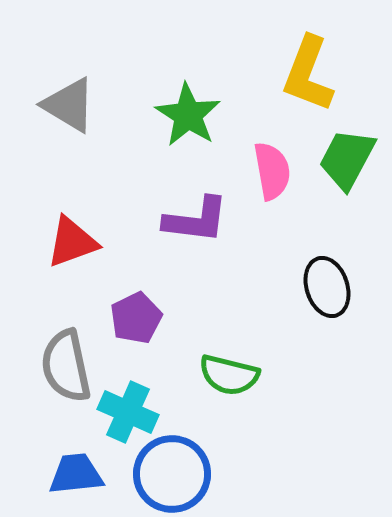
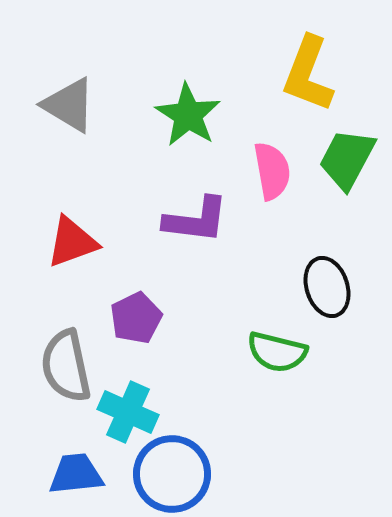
green semicircle: moved 48 px right, 23 px up
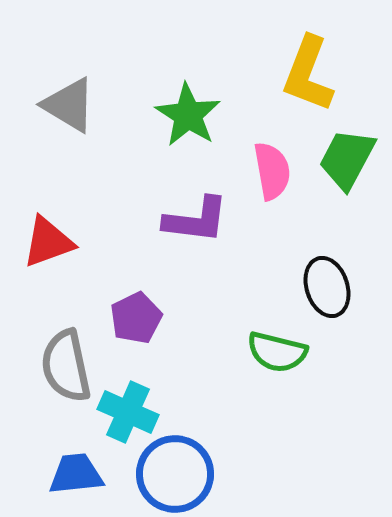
red triangle: moved 24 px left
blue circle: moved 3 px right
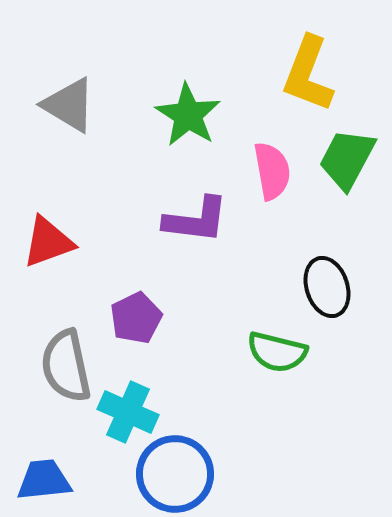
blue trapezoid: moved 32 px left, 6 px down
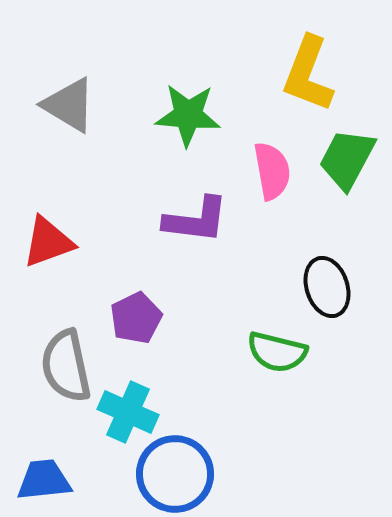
green star: rotated 28 degrees counterclockwise
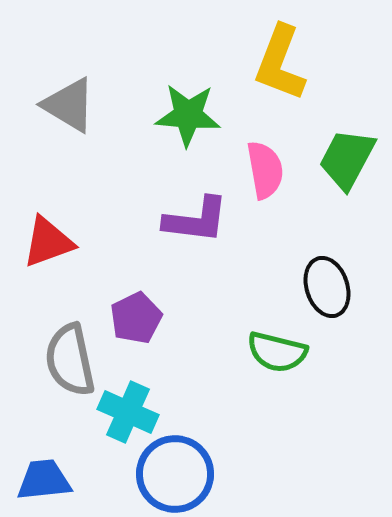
yellow L-shape: moved 28 px left, 11 px up
pink semicircle: moved 7 px left, 1 px up
gray semicircle: moved 4 px right, 6 px up
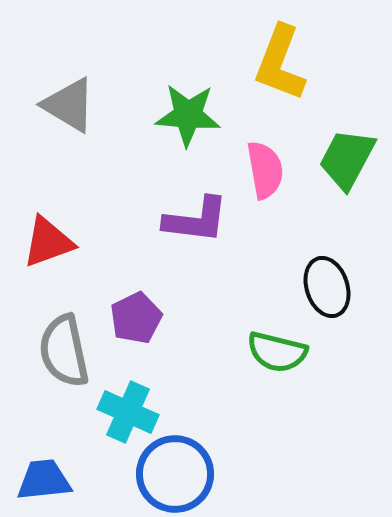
gray semicircle: moved 6 px left, 9 px up
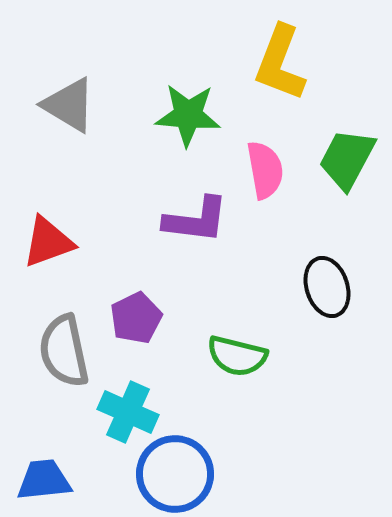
green semicircle: moved 40 px left, 4 px down
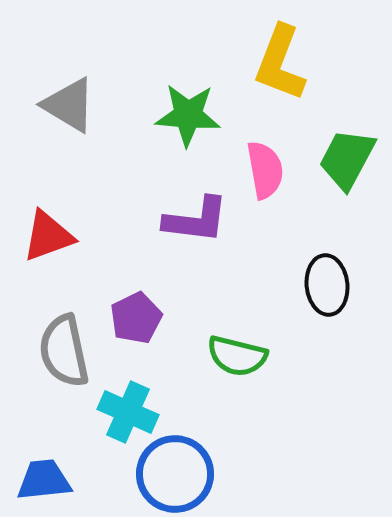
red triangle: moved 6 px up
black ellipse: moved 2 px up; rotated 12 degrees clockwise
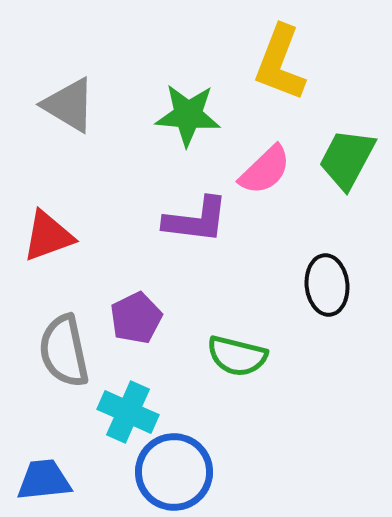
pink semicircle: rotated 56 degrees clockwise
blue circle: moved 1 px left, 2 px up
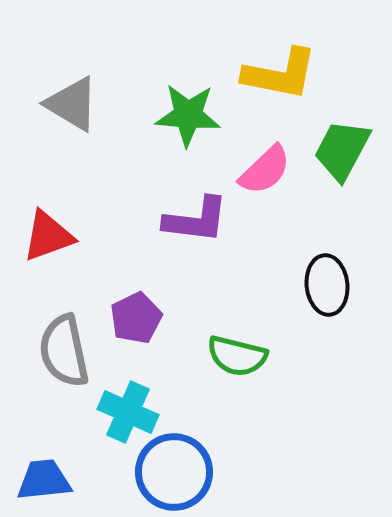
yellow L-shape: moved 11 px down; rotated 100 degrees counterclockwise
gray triangle: moved 3 px right, 1 px up
green trapezoid: moved 5 px left, 9 px up
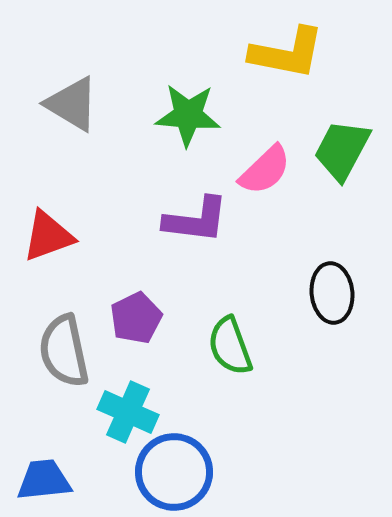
yellow L-shape: moved 7 px right, 21 px up
black ellipse: moved 5 px right, 8 px down
green semicircle: moved 7 px left, 10 px up; rotated 56 degrees clockwise
